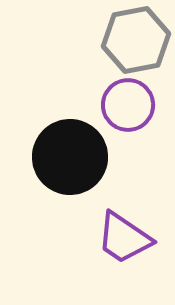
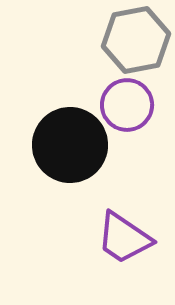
purple circle: moved 1 px left
black circle: moved 12 px up
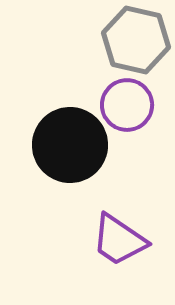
gray hexagon: rotated 24 degrees clockwise
purple trapezoid: moved 5 px left, 2 px down
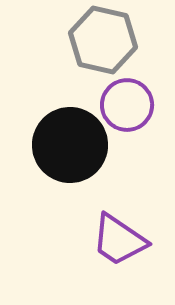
gray hexagon: moved 33 px left
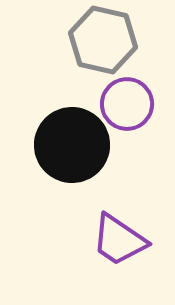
purple circle: moved 1 px up
black circle: moved 2 px right
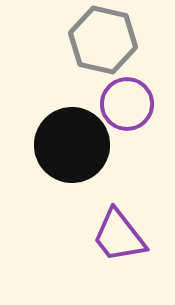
purple trapezoid: moved 4 px up; rotated 18 degrees clockwise
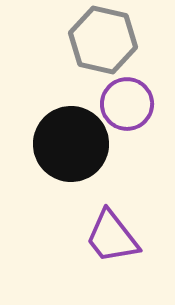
black circle: moved 1 px left, 1 px up
purple trapezoid: moved 7 px left, 1 px down
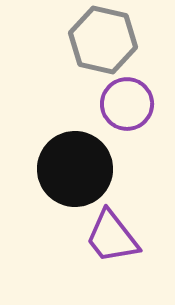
black circle: moved 4 px right, 25 px down
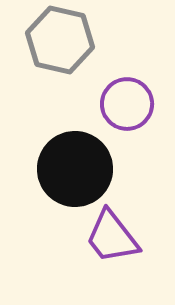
gray hexagon: moved 43 px left
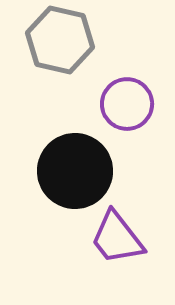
black circle: moved 2 px down
purple trapezoid: moved 5 px right, 1 px down
